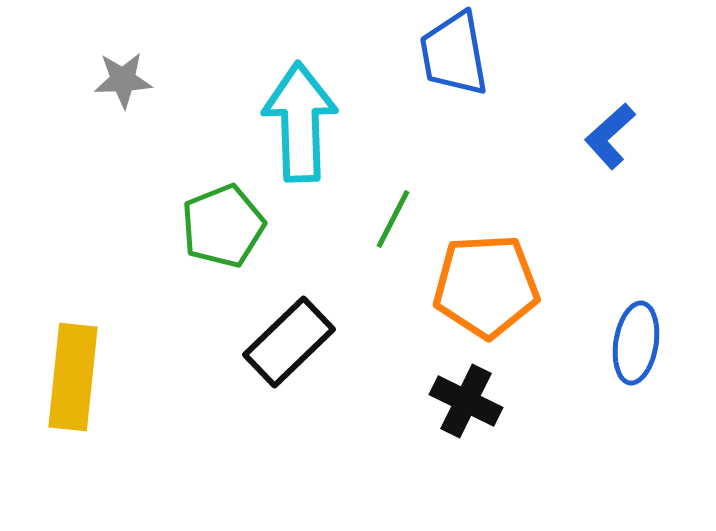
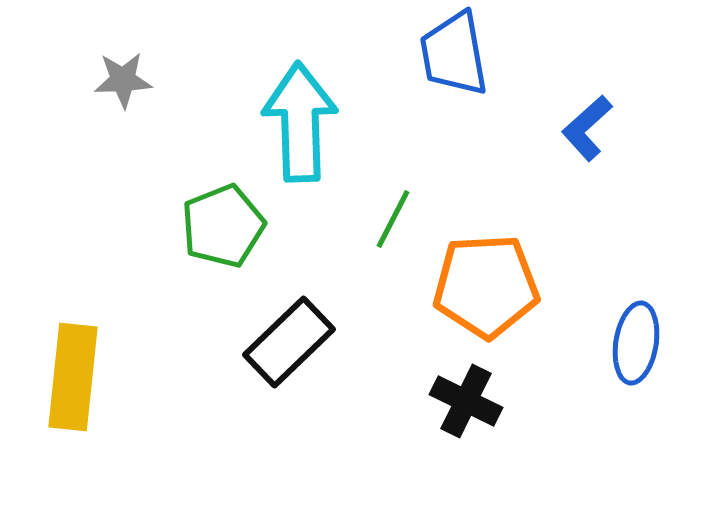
blue L-shape: moved 23 px left, 8 px up
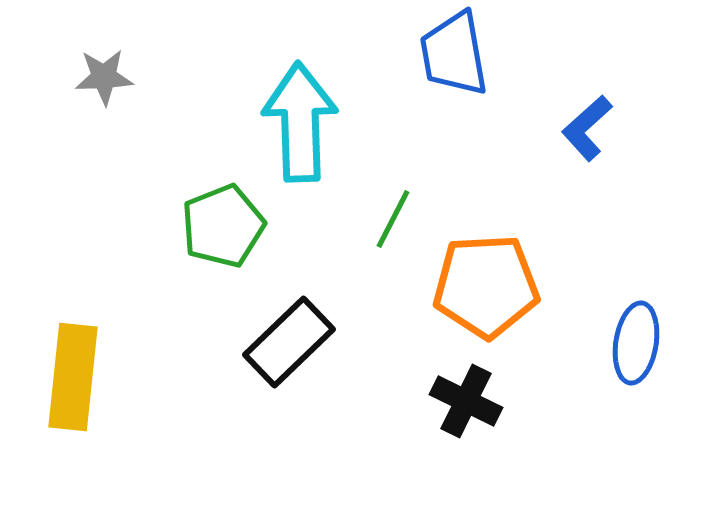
gray star: moved 19 px left, 3 px up
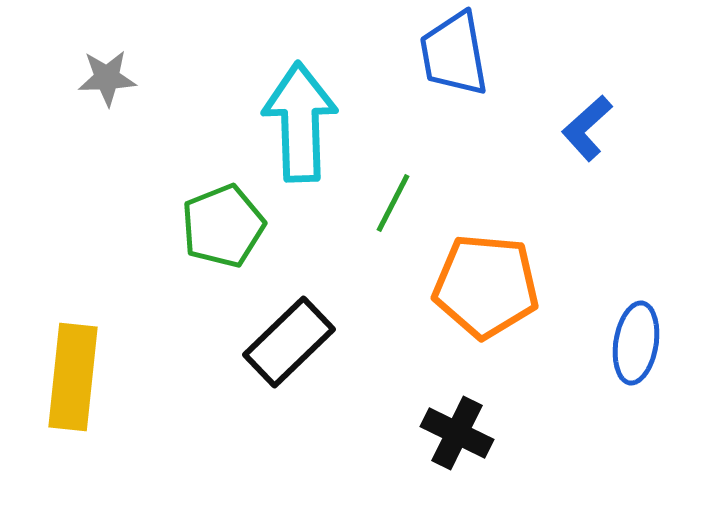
gray star: moved 3 px right, 1 px down
green line: moved 16 px up
orange pentagon: rotated 8 degrees clockwise
black cross: moved 9 px left, 32 px down
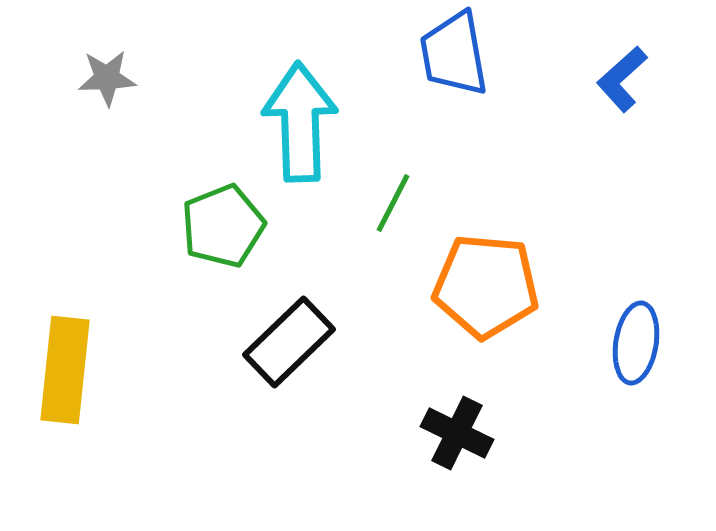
blue L-shape: moved 35 px right, 49 px up
yellow rectangle: moved 8 px left, 7 px up
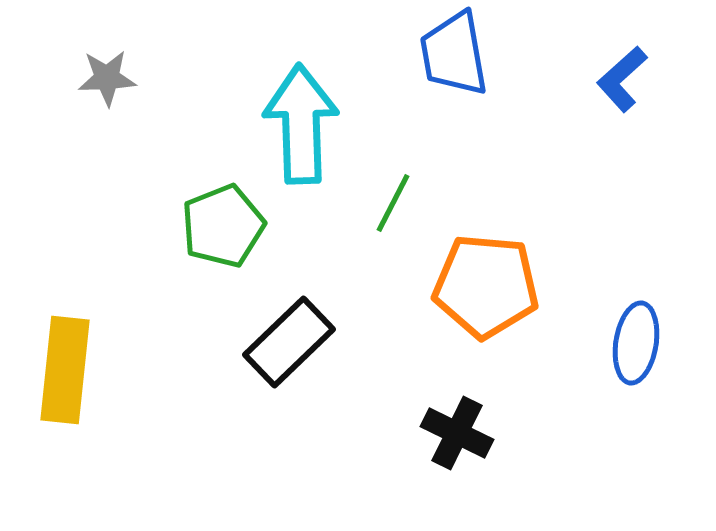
cyan arrow: moved 1 px right, 2 px down
